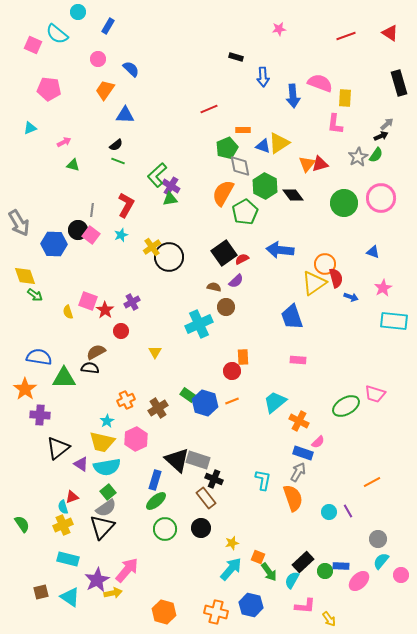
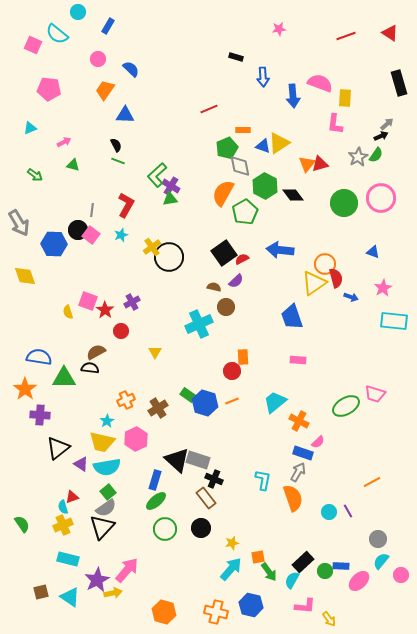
black semicircle at (116, 145): rotated 80 degrees counterclockwise
green arrow at (35, 295): moved 120 px up
orange square at (258, 557): rotated 32 degrees counterclockwise
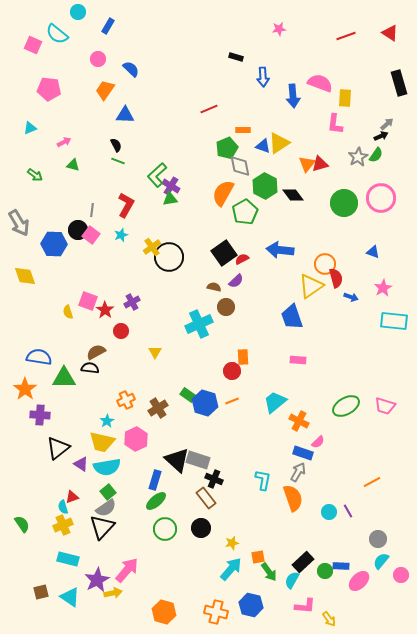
yellow triangle at (314, 283): moved 3 px left, 3 px down
pink trapezoid at (375, 394): moved 10 px right, 12 px down
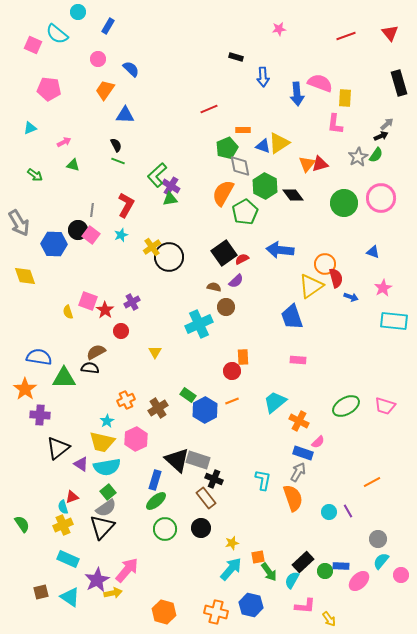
red triangle at (390, 33): rotated 18 degrees clockwise
blue arrow at (293, 96): moved 4 px right, 2 px up
blue hexagon at (205, 403): moved 7 px down; rotated 15 degrees clockwise
cyan rectangle at (68, 559): rotated 10 degrees clockwise
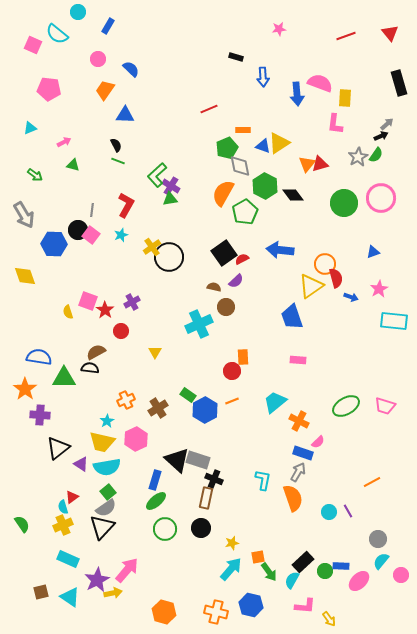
gray arrow at (19, 223): moved 5 px right, 8 px up
blue triangle at (373, 252): rotated 40 degrees counterclockwise
pink star at (383, 288): moved 4 px left, 1 px down
red triangle at (72, 497): rotated 16 degrees counterclockwise
brown rectangle at (206, 498): rotated 50 degrees clockwise
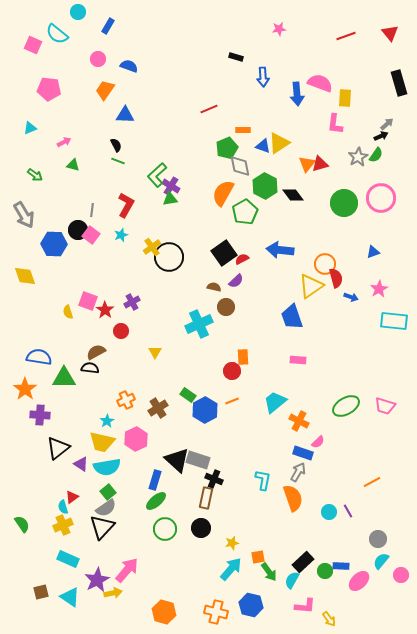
blue semicircle at (131, 69): moved 2 px left, 3 px up; rotated 24 degrees counterclockwise
